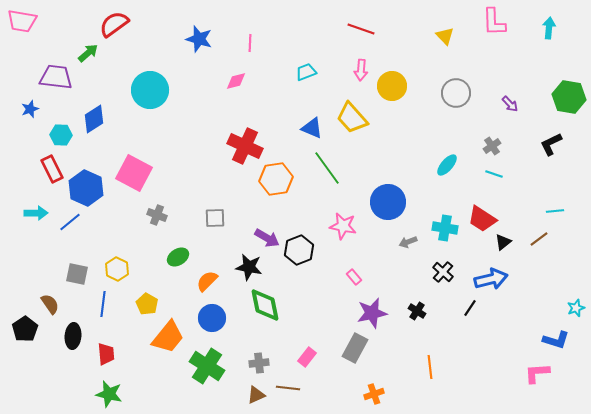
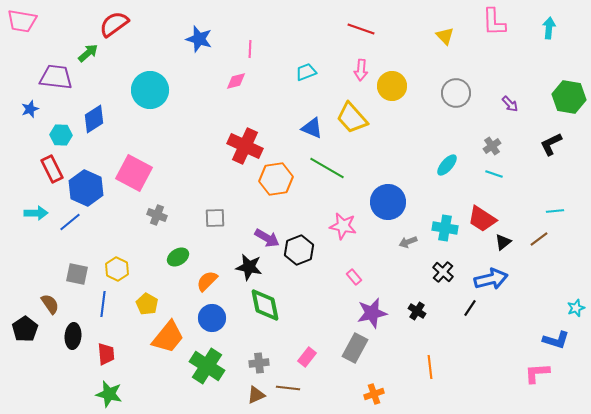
pink line at (250, 43): moved 6 px down
green line at (327, 168): rotated 24 degrees counterclockwise
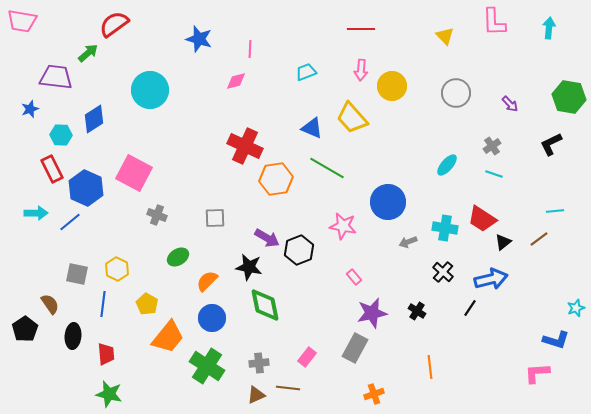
red line at (361, 29): rotated 20 degrees counterclockwise
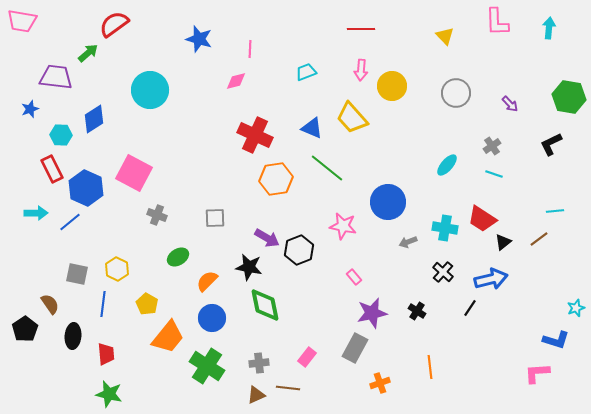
pink L-shape at (494, 22): moved 3 px right
red cross at (245, 146): moved 10 px right, 11 px up
green line at (327, 168): rotated 9 degrees clockwise
orange cross at (374, 394): moved 6 px right, 11 px up
